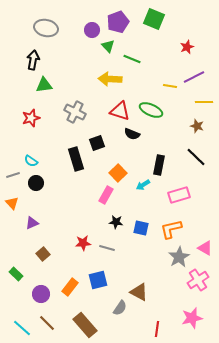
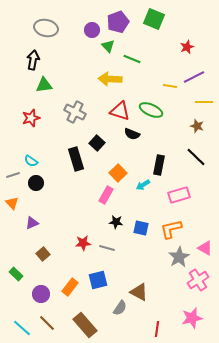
black square at (97, 143): rotated 28 degrees counterclockwise
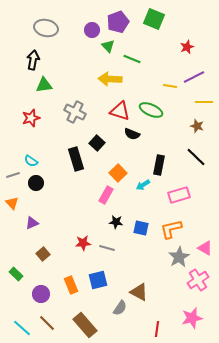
orange rectangle at (70, 287): moved 1 px right, 2 px up; rotated 60 degrees counterclockwise
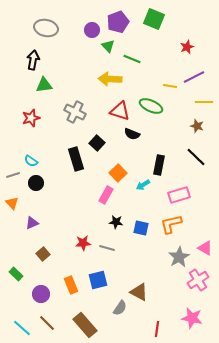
green ellipse at (151, 110): moved 4 px up
orange L-shape at (171, 229): moved 5 px up
pink star at (192, 318): rotated 25 degrees clockwise
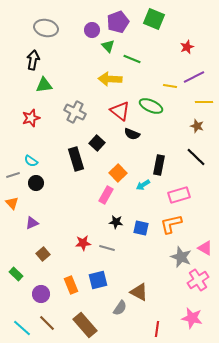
red triangle at (120, 111): rotated 20 degrees clockwise
gray star at (179, 257): moved 2 px right; rotated 20 degrees counterclockwise
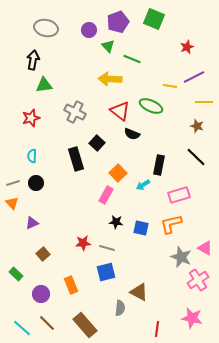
purple circle at (92, 30): moved 3 px left
cyan semicircle at (31, 161): moved 1 px right, 5 px up; rotated 56 degrees clockwise
gray line at (13, 175): moved 8 px down
blue square at (98, 280): moved 8 px right, 8 px up
gray semicircle at (120, 308): rotated 28 degrees counterclockwise
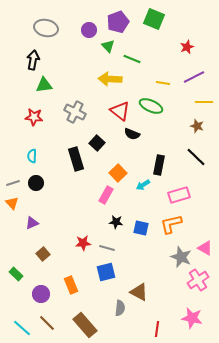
yellow line at (170, 86): moved 7 px left, 3 px up
red star at (31, 118): moved 3 px right, 1 px up; rotated 24 degrees clockwise
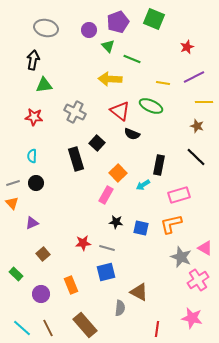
brown line at (47, 323): moved 1 px right, 5 px down; rotated 18 degrees clockwise
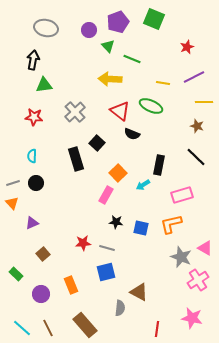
gray cross at (75, 112): rotated 20 degrees clockwise
pink rectangle at (179, 195): moved 3 px right
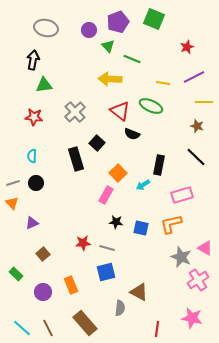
purple circle at (41, 294): moved 2 px right, 2 px up
brown rectangle at (85, 325): moved 2 px up
